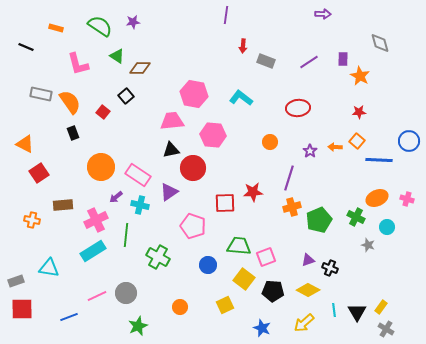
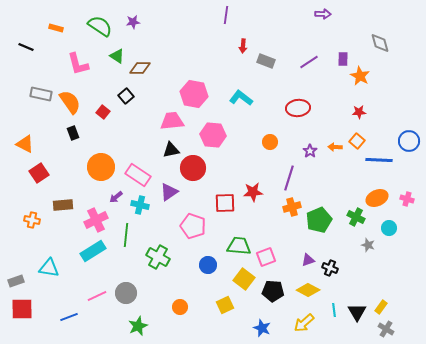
cyan circle at (387, 227): moved 2 px right, 1 px down
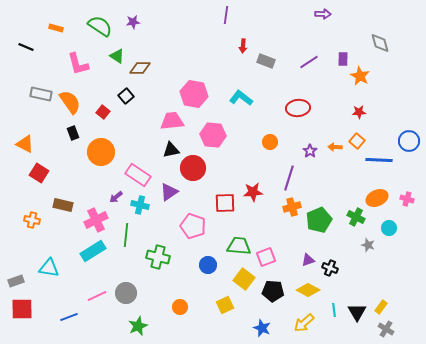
orange circle at (101, 167): moved 15 px up
red square at (39, 173): rotated 24 degrees counterclockwise
brown rectangle at (63, 205): rotated 18 degrees clockwise
green cross at (158, 257): rotated 15 degrees counterclockwise
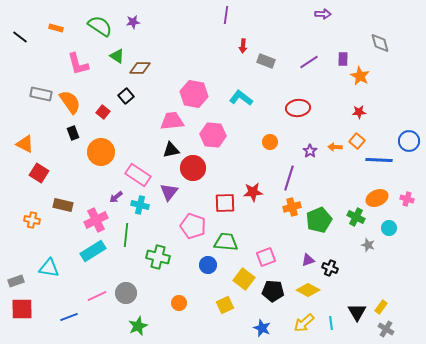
black line at (26, 47): moved 6 px left, 10 px up; rotated 14 degrees clockwise
purple triangle at (169, 192): rotated 18 degrees counterclockwise
green trapezoid at (239, 246): moved 13 px left, 4 px up
orange circle at (180, 307): moved 1 px left, 4 px up
cyan line at (334, 310): moved 3 px left, 13 px down
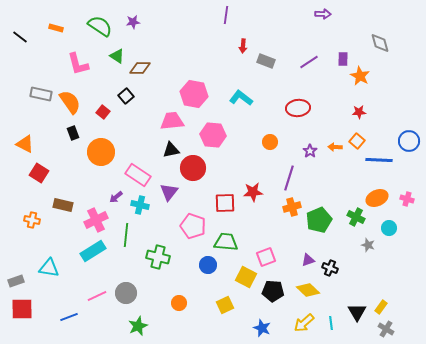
yellow square at (244, 279): moved 2 px right, 2 px up; rotated 10 degrees counterclockwise
yellow diamond at (308, 290): rotated 15 degrees clockwise
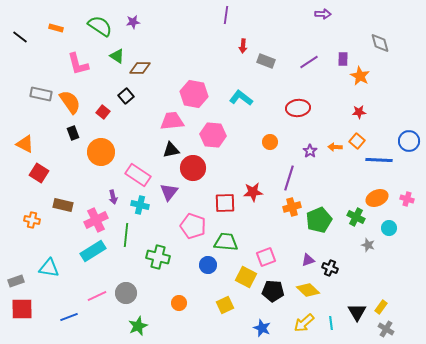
purple arrow at (116, 197): moved 3 px left; rotated 64 degrees counterclockwise
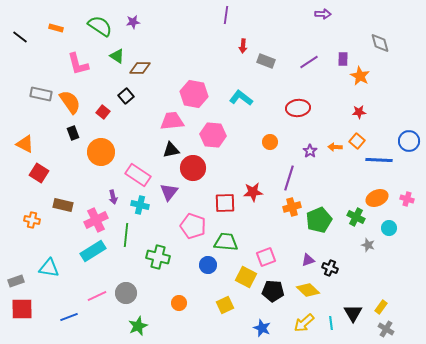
black triangle at (357, 312): moved 4 px left, 1 px down
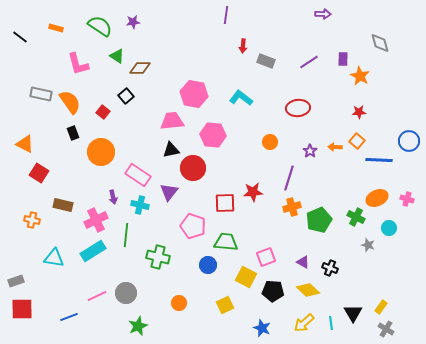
purple triangle at (308, 260): moved 5 px left, 2 px down; rotated 48 degrees clockwise
cyan triangle at (49, 268): moved 5 px right, 10 px up
